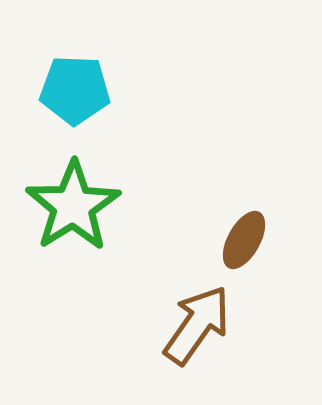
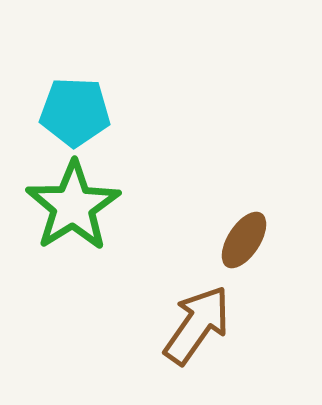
cyan pentagon: moved 22 px down
brown ellipse: rotated 4 degrees clockwise
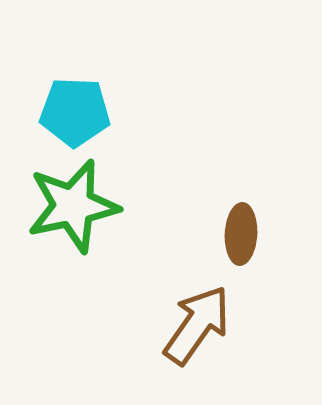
green star: rotated 20 degrees clockwise
brown ellipse: moved 3 px left, 6 px up; rotated 30 degrees counterclockwise
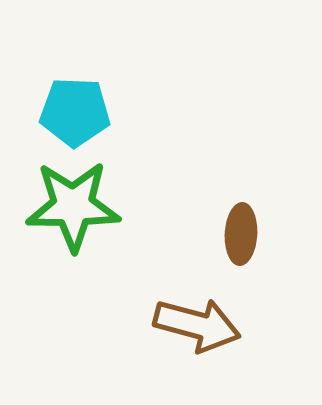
green star: rotated 12 degrees clockwise
brown arrow: rotated 70 degrees clockwise
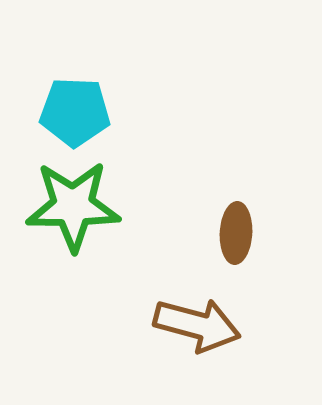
brown ellipse: moved 5 px left, 1 px up
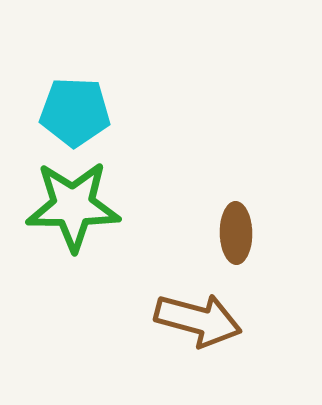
brown ellipse: rotated 4 degrees counterclockwise
brown arrow: moved 1 px right, 5 px up
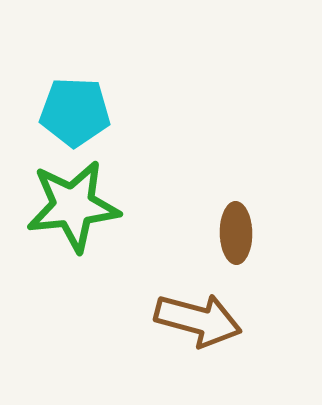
green star: rotated 6 degrees counterclockwise
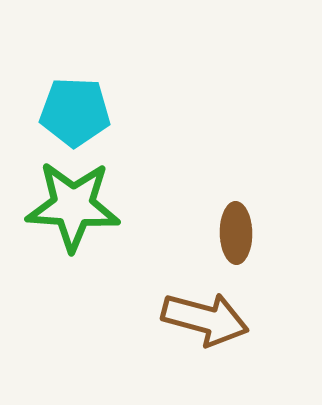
green star: rotated 10 degrees clockwise
brown arrow: moved 7 px right, 1 px up
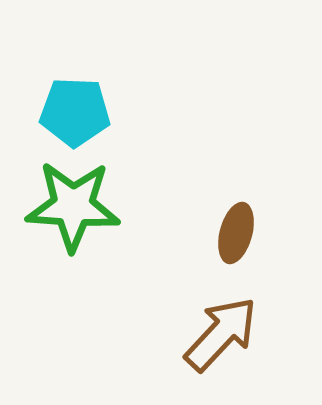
brown ellipse: rotated 16 degrees clockwise
brown arrow: moved 16 px right, 15 px down; rotated 62 degrees counterclockwise
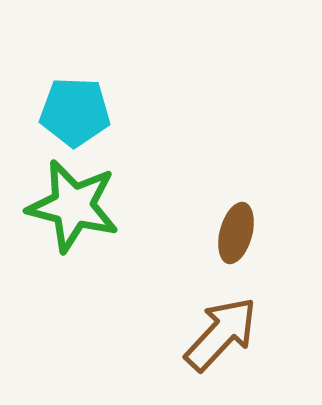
green star: rotated 10 degrees clockwise
